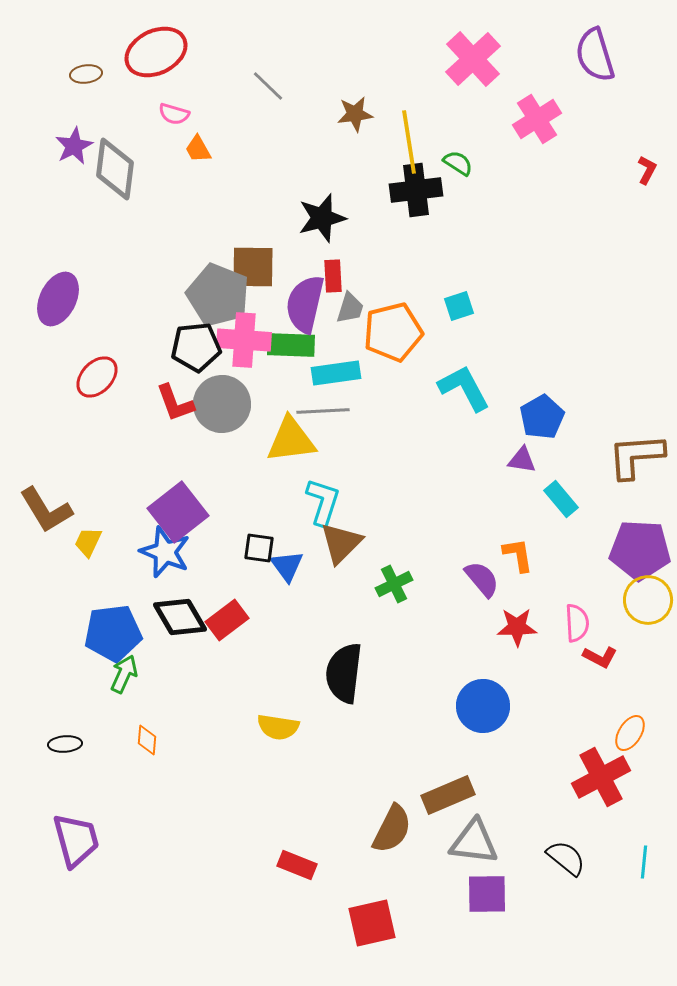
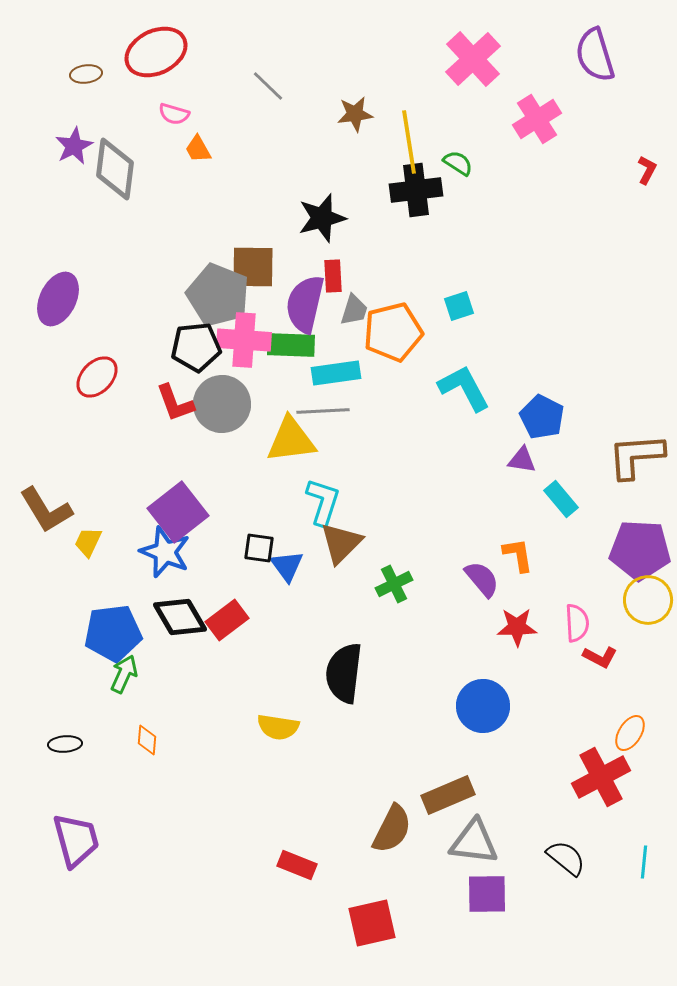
gray trapezoid at (350, 308): moved 4 px right, 2 px down
blue pentagon at (542, 417): rotated 15 degrees counterclockwise
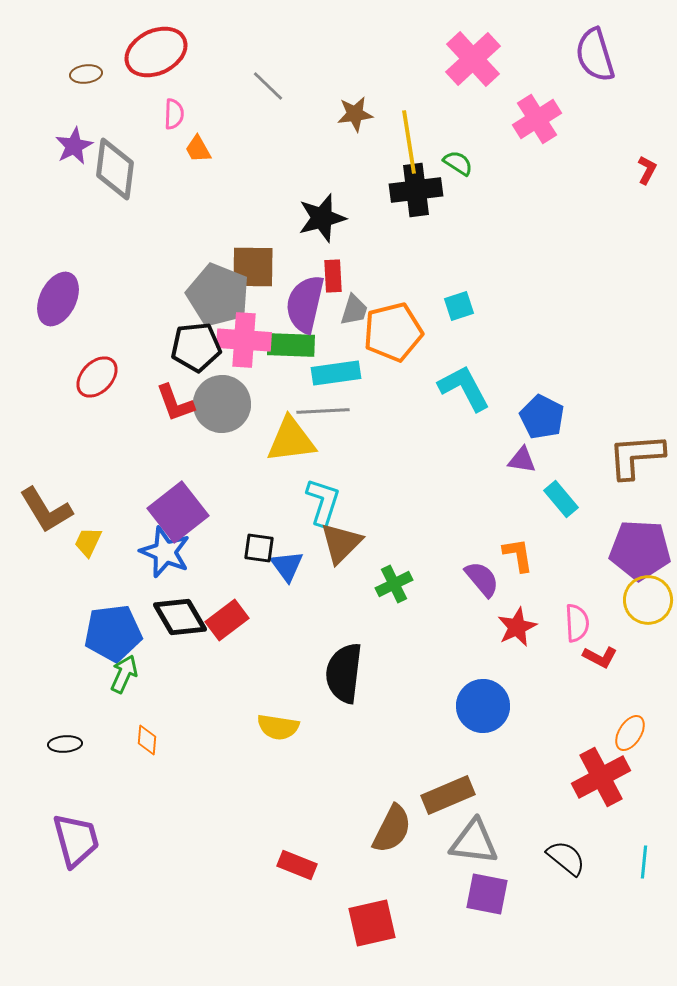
pink semicircle at (174, 114): rotated 104 degrees counterclockwise
red star at (517, 627): rotated 24 degrees counterclockwise
purple square at (487, 894): rotated 12 degrees clockwise
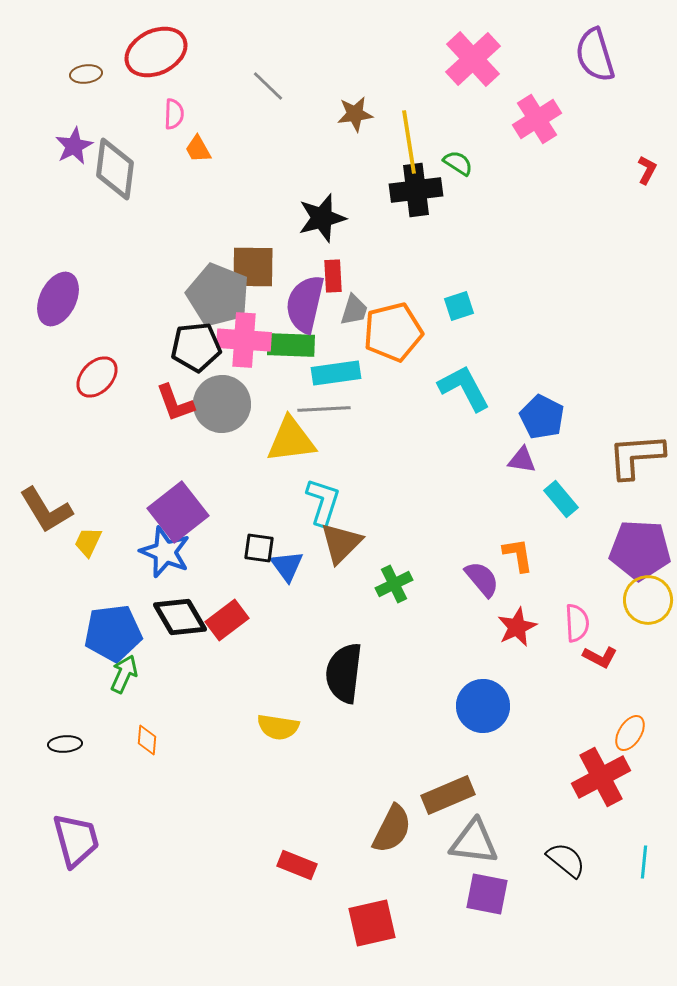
gray line at (323, 411): moved 1 px right, 2 px up
black semicircle at (566, 858): moved 2 px down
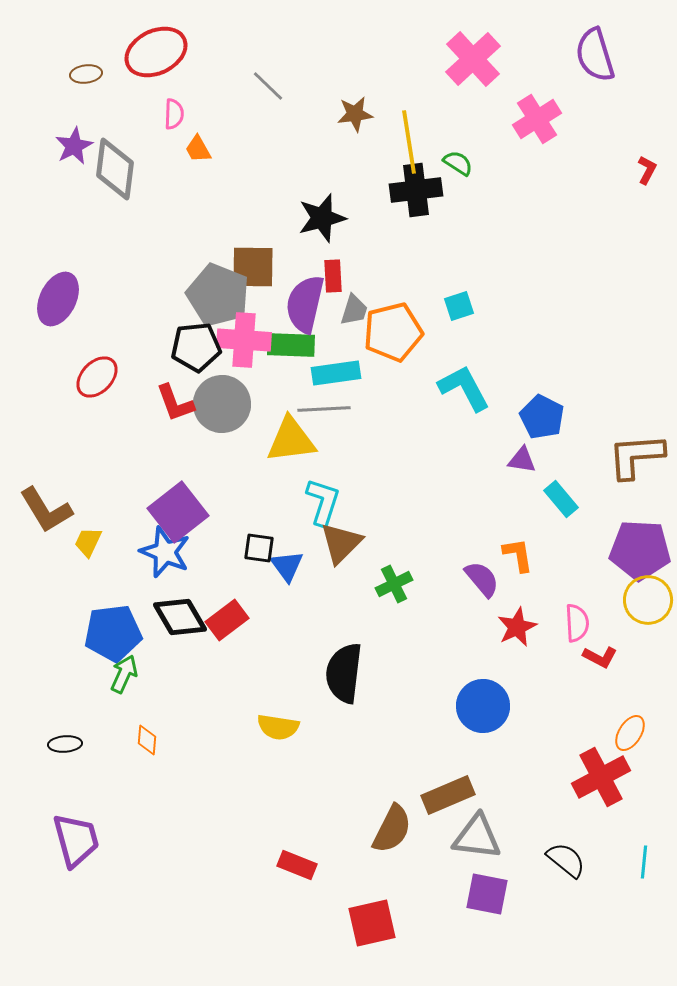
gray triangle at (474, 842): moved 3 px right, 5 px up
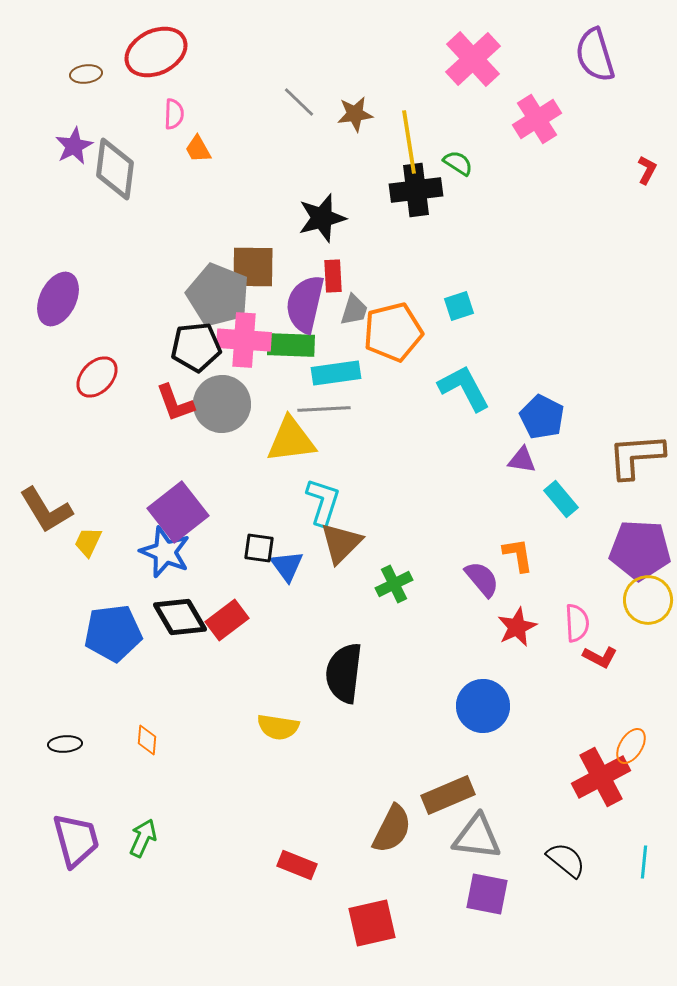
gray line at (268, 86): moved 31 px right, 16 px down
green arrow at (124, 674): moved 19 px right, 164 px down
orange ellipse at (630, 733): moved 1 px right, 13 px down
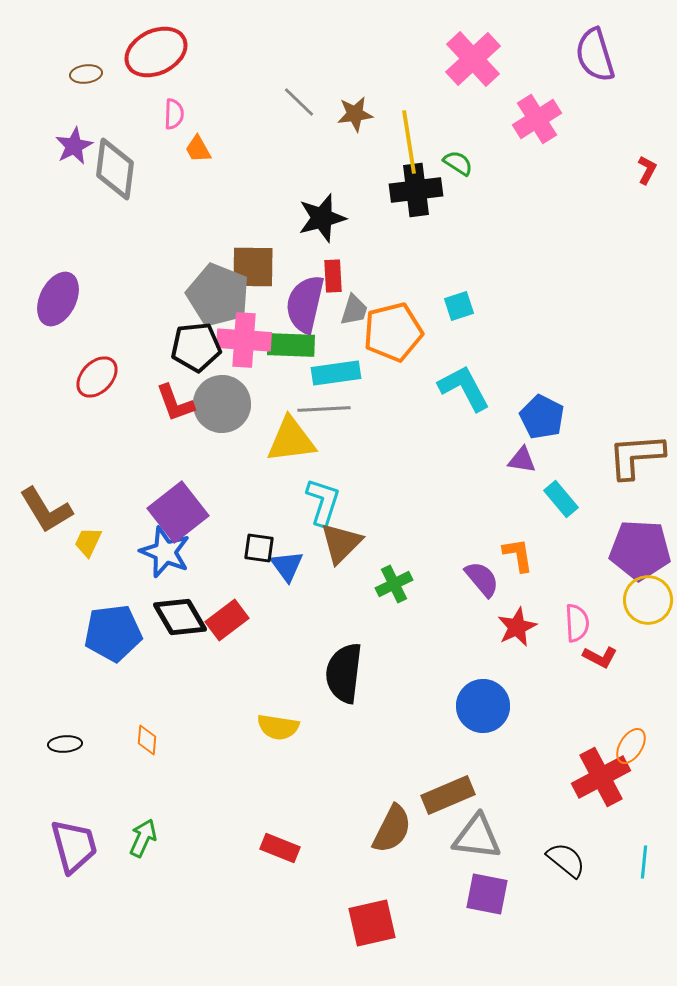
purple trapezoid at (76, 840): moved 2 px left, 6 px down
red rectangle at (297, 865): moved 17 px left, 17 px up
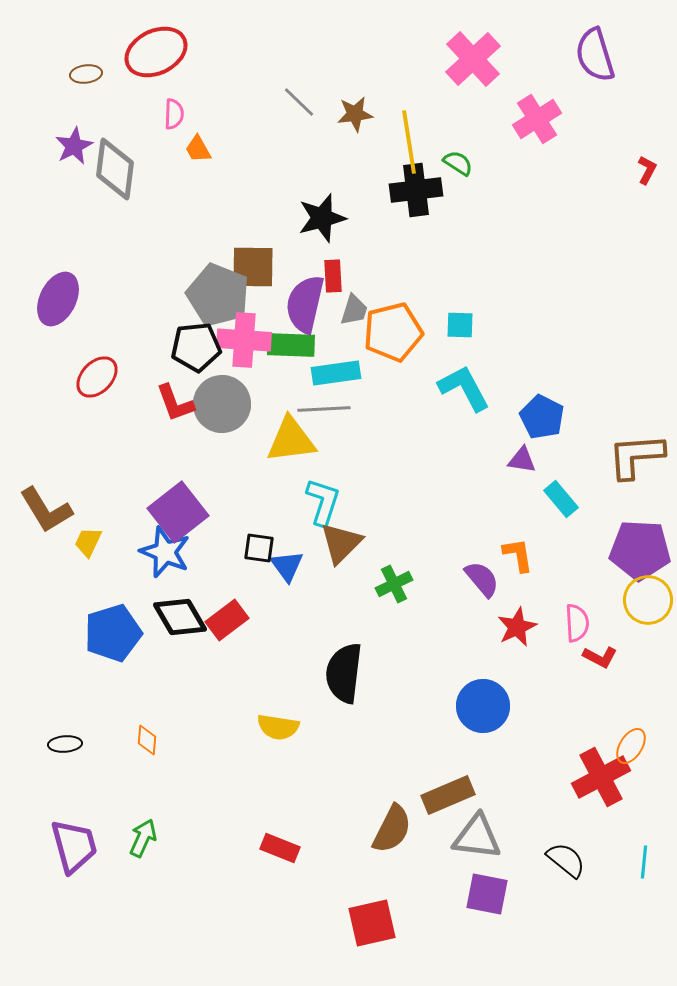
cyan square at (459, 306): moved 1 px right, 19 px down; rotated 20 degrees clockwise
blue pentagon at (113, 633): rotated 10 degrees counterclockwise
